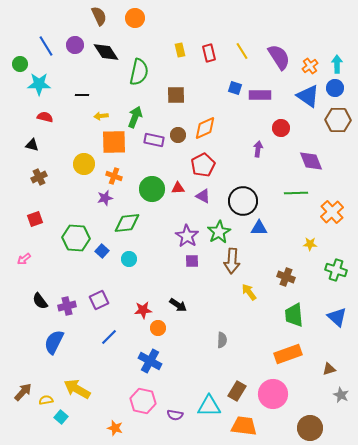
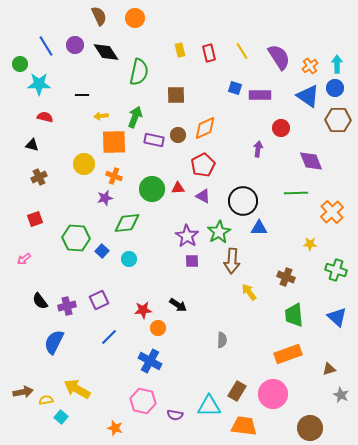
brown arrow at (23, 392): rotated 36 degrees clockwise
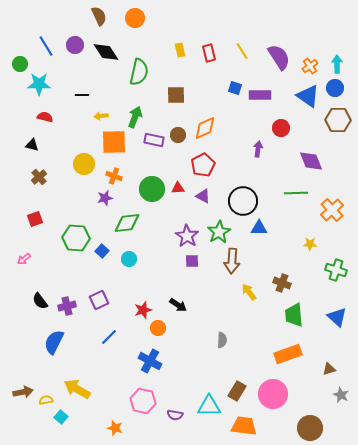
brown cross at (39, 177): rotated 14 degrees counterclockwise
orange cross at (332, 212): moved 2 px up
brown cross at (286, 277): moved 4 px left, 6 px down
red star at (143, 310): rotated 12 degrees counterclockwise
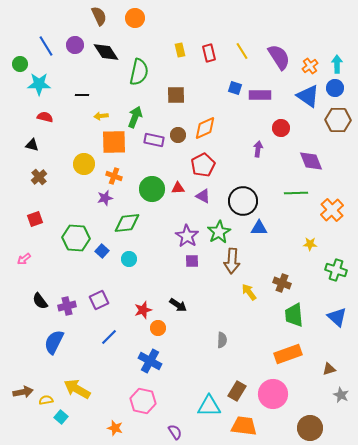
purple semicircle at (175, 415): moved 17 px down; rotated 133 degrees counterclockwise
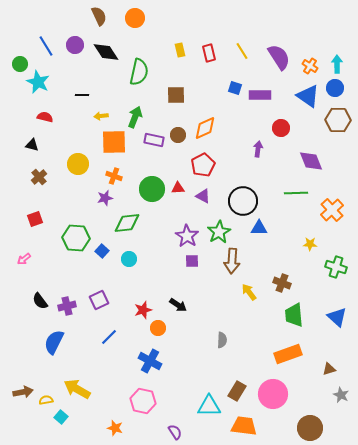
orange cross at (310, 66): rotated 21 degrees counterclockwise
cyan star at (39, 84): moved 1 px left, 2 px up; rotated 25 degrees clockwise
yellow circle at (84, 164): moved 6 px left
green cross at (336, 270): moved 3 px up
